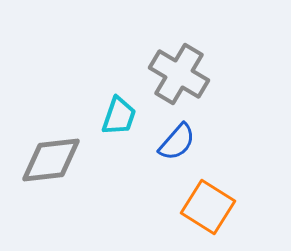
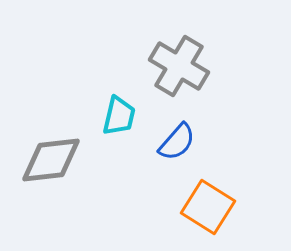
gray cross: moved 8 px up
cyan trapezoid: rotated 6 degrees counterclockwise
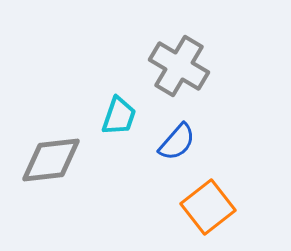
cyan trapezoid: rotated 6 degrees clockwise
orange square: rotated 20 degrees clockwise
